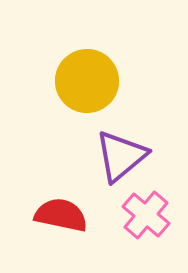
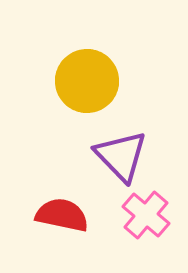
purple triangle: rotated 34 degrees counterclockwise
red semicircle: moved 1 px right
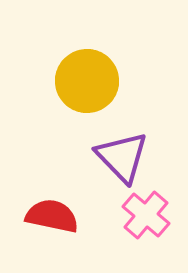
purple triangle: moved 1 px right, 1 px down
red semicircle: moved 10 px left, 1 px down
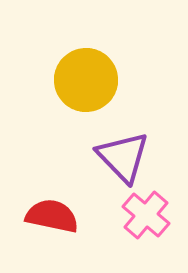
yellow circle: moved 1 px left, 1 px up
purple triangle: moved 1 px right
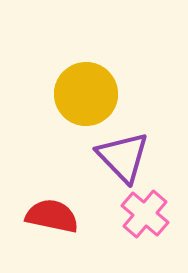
yellow circle: moved 14 px down
pink cross: moved 1 px left, 1 px up
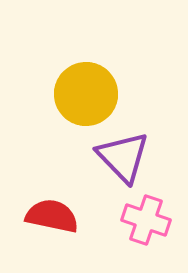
pink cross: moved 1 px right, 6 px down; rotated 21 degrees counterclockwise
